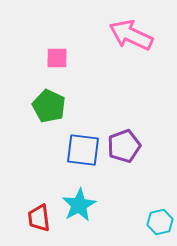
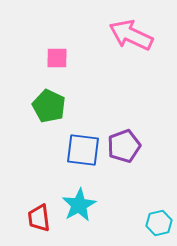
cyan hexagon: moved 1 px left, 1 px down
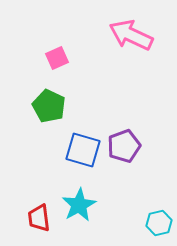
pink square: rotated 25 degrees counterclockwise
blue square: rotated 9 degrees clockwise
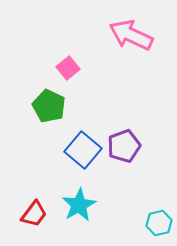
pink square: moved 11 px right, 10 px down; rotated 15 degrees counterclockwise
blue square: rotated 24 degrees clockwise
red trapezoid: moved 5 px left, 4 px up; rotated 136 degrees counterclockwise
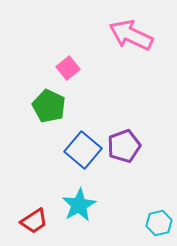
red trapezoid: moved 7 px down; rotated 20 degrees clockwise
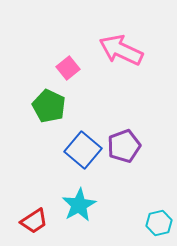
pink arrow: moved 10 px left, 15 px down
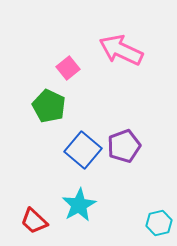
red trapezoid: rotated 76 degrees clockwise
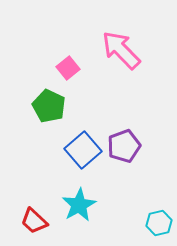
pink arrow: rotated 21 degrees clockwise
blue square: rotated 9 degrees clockwise
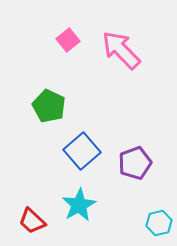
pink square: moved 28 px up
purple pentagon: moved 11 px right, 17 px down
blue square: moved 1 px left, 1 px down
red trapezoid: moved 2 px left
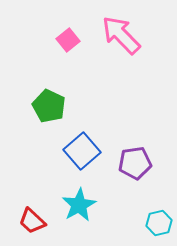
pink arrow: moved 15 px up
purple pentagon: rotated 12 degrees clockwise
